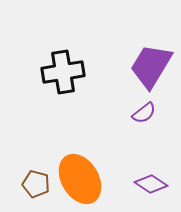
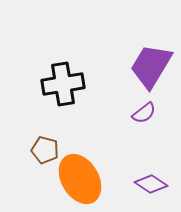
black cross: moved 12 px down
brown pentagon: moved 9 px right, 34 px up
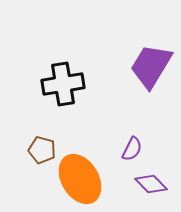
purple semicircle: moved 12 px left, 36 px down; rotated 25 degrees counterclockwise
brown pentagon: moved 3 px left
purple diamond: rotated 12 degrees clockwise
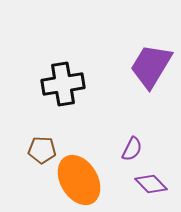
brown pentagon: rotated 12 degrees counterclockwise
orange ellipse: moved 1 px left, 1 px down
